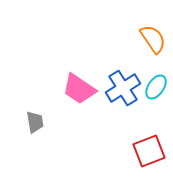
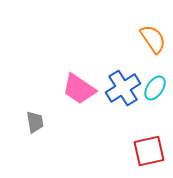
cyan ellipse: moved 1 px left, 1 px down
red square: rotated 8 degrees clockwise
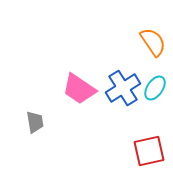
orange semicircle: moved 3 px down
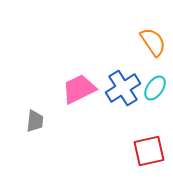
pink trapezoid: rotated 120 degrees clockwise
gray trapezoid: moved 1 px up; rotated 15 degrees clockwise
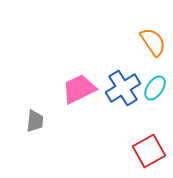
red square: rotated 16 degrees counterclockwise
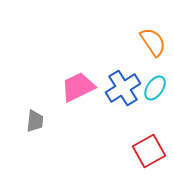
pink trapezoid: moved 1 px left, 2 px up
